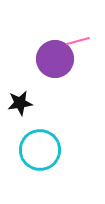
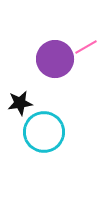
pink line: moved 8 px right, 6 px down; rotated 15 degrees counterclockwise
cyan circle: moved 4 px right, 18 px up
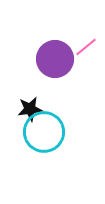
pink line: rotated 10 degrees counterclockwise
black star: moved 10 px right, 6 px down
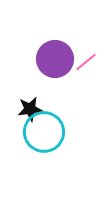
pink line: moved 15 px down
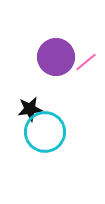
purple circle: moved 1 px right, 2 px up
cyan circle: moved 1 px right
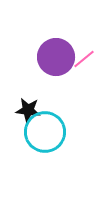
pink line: moved 2 px left, 3 px up
black star: moved 2 px left, 1 px down; rotated 15 degrees clockwise
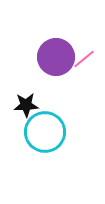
black star: moved 2 px left, 5 px up; rotated 10 degrees counterclockwise
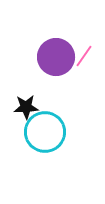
pink line: moved 3 px up; rotated 15 degrees counterclockwise
black star: moved 2 px down
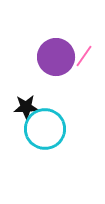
cyan circle: moved 3 px up
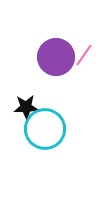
pink line: moved 1 px up
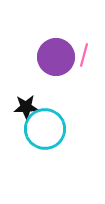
pink line: rotated 20 degrees counterclockwise
